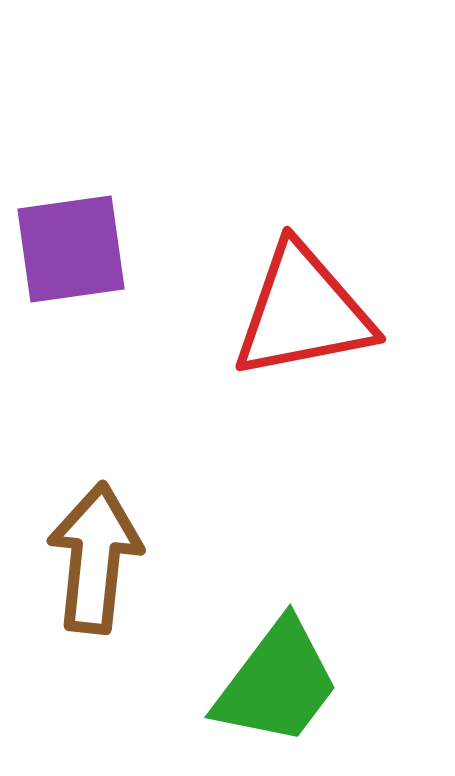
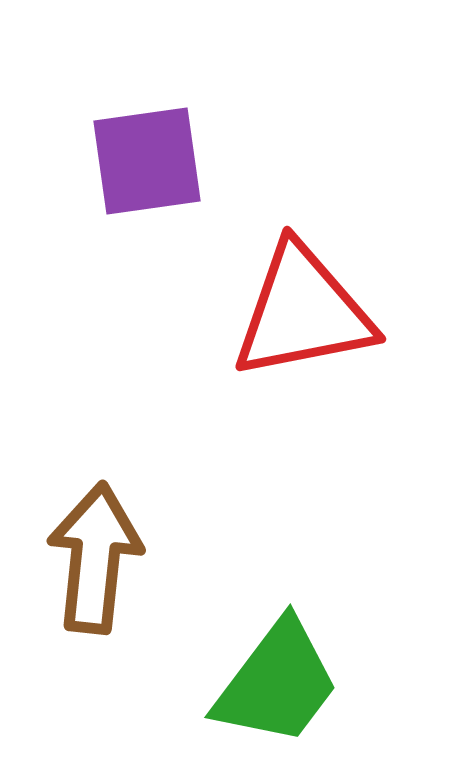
purple square: moved 76 px right, 88 px up
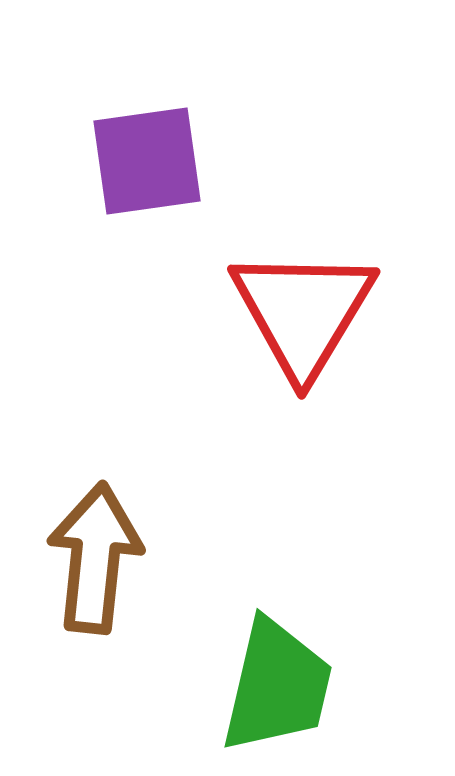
red triangle: rotated 48 degrees counterclockwise
green trapezoid: moved 3 px down; rotated 24 degrees counterclockwise
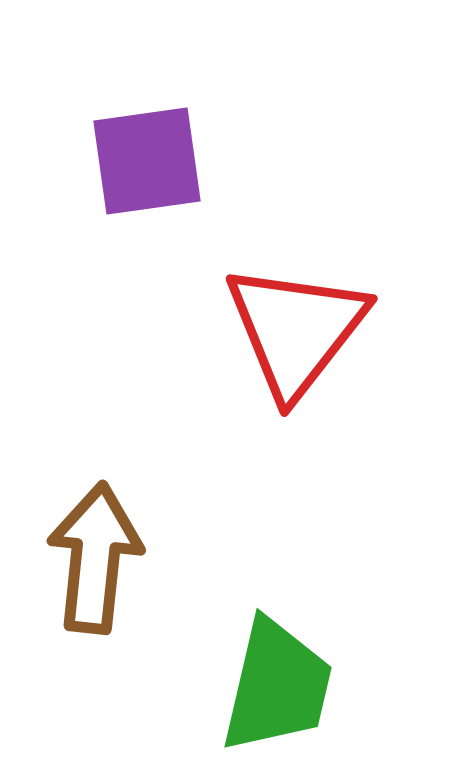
red triangle: moved 7 px left, 18 px down; rotated 7 degrees clockwise
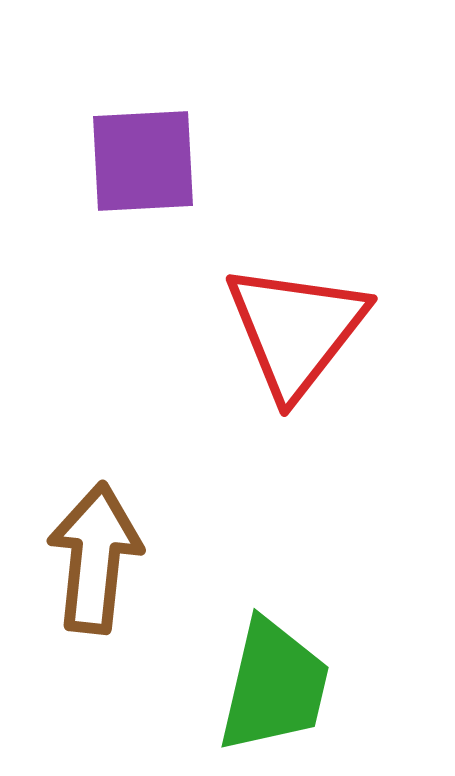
purple square: moved 4 px left; rotated 5 degrees clockwise
green trapezoid: moved 3 px left
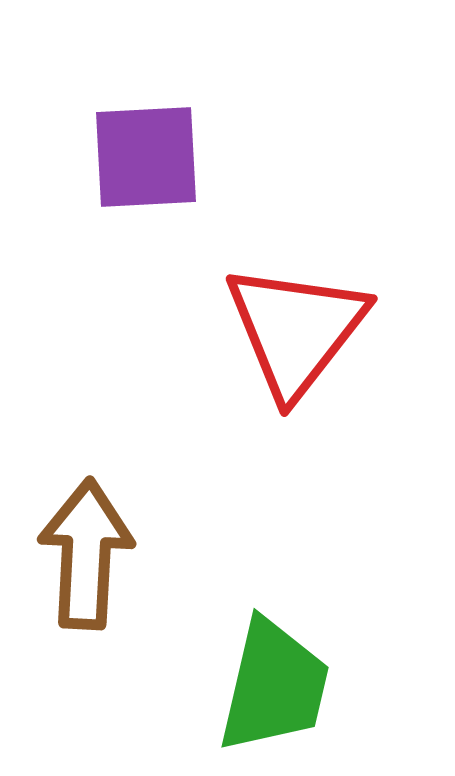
purple square: moved 3 px right, 4 px up
brown arrow: moved 9 px left, 4 px up; rotated 3 degrees counterclockwise
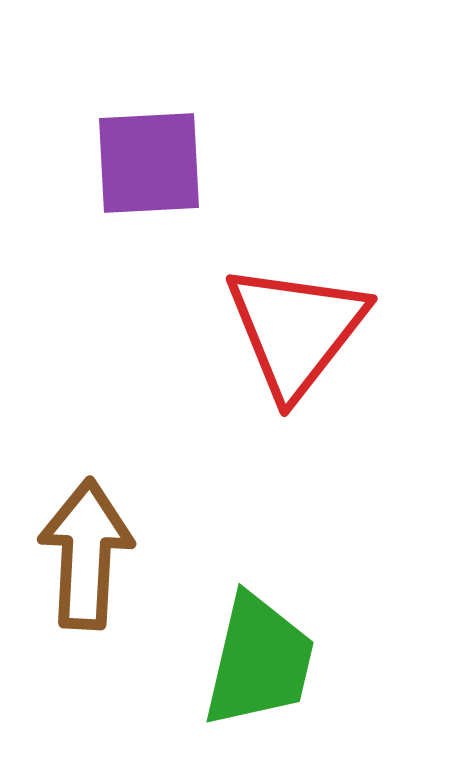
purple square: moved 3 px right, 6 px down
green trapezoid: moved 15 px left, 25 px up
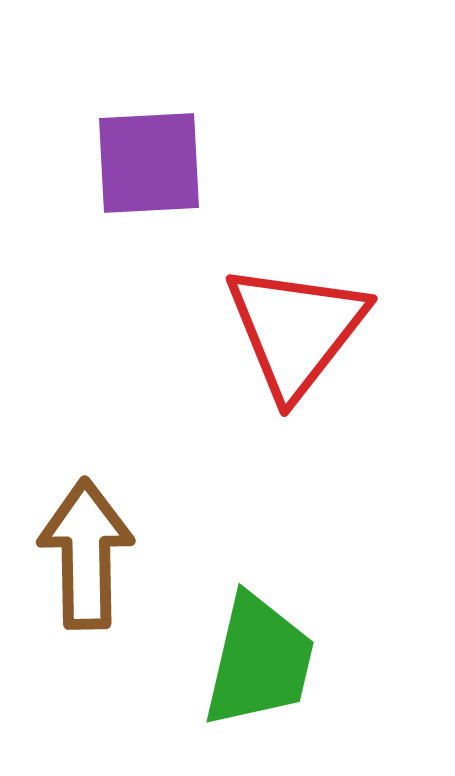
brown arrow: rotated 4 degrees counterclockwise
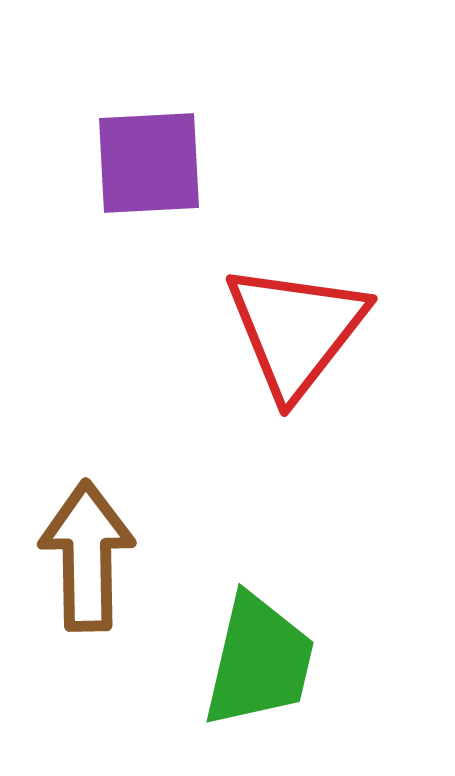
brown arrow: moved 1 px right, 2 px down
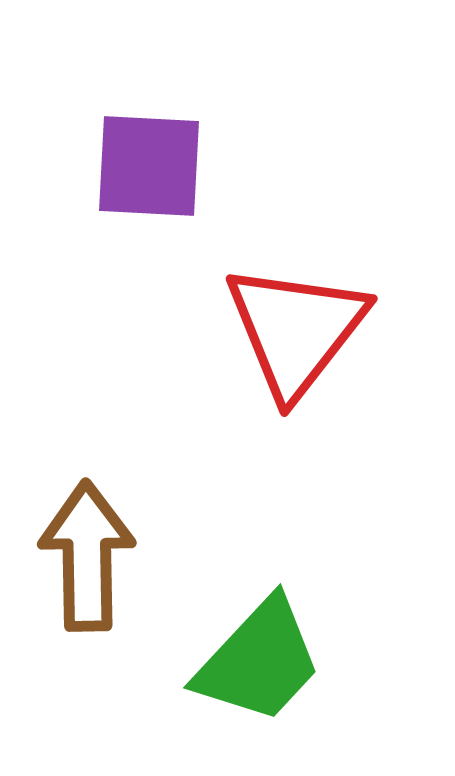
purple square: moved 3 px down; rotated 6 degrees clockwise
green trapezoid: rotated 30 degrees clockwise
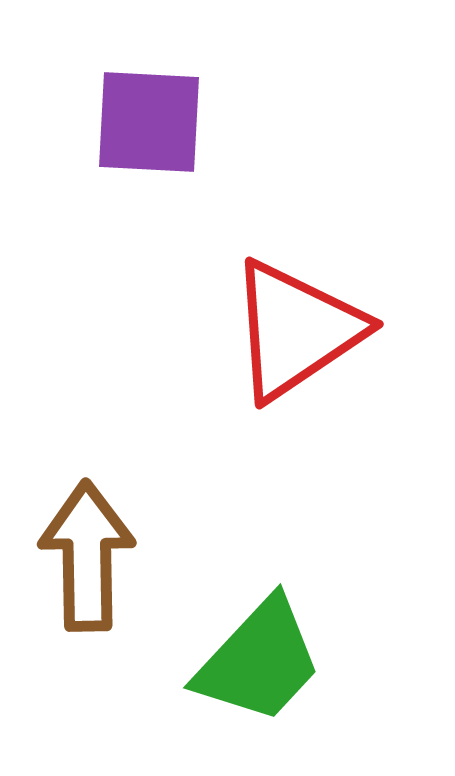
purple square: moved 44 px up
red triangle: rotated 18 degrees clockwise
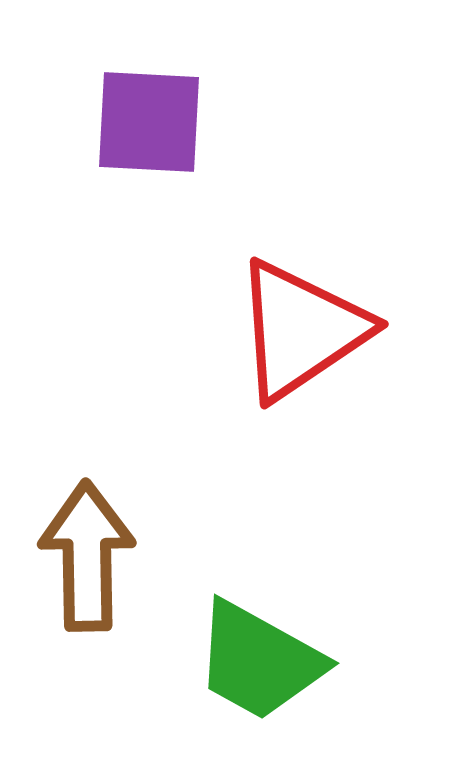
red triangle: moved 5 px right
green trapezoid: rotated 76 degrees clockwise
